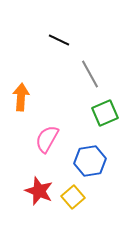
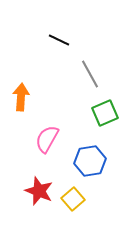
yellow square: moved 2 px down
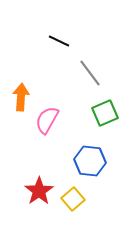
black line: moved 1 px down
gray line: moved 1 px up; rotated 8 degrees counterclockwise
pink semicircle: moved 19 px up
blue hexagon: rotated 16 degrees clockwise
red star: rotated 16 degrees clockwise
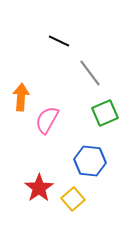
red star: moved 3 px up
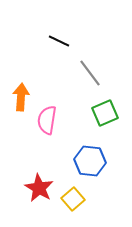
pink semicircle: rotated 20 degrees counterclockwise
red star: rotated 8 degrees counterclockwise
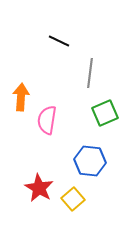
gray line: rotated 44 degrees clockwise
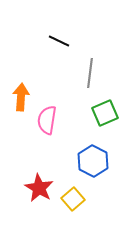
blue hexagon: moved 3 px right; rotated 20 degrees clockwise
